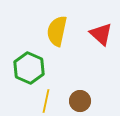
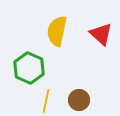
brown circle: moved 1 px left, 1 px up
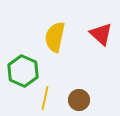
yellow semicircle: moved 2 px left, 6 px down
green hexagon: moved 6 px left, 3 px down
yellow line: moved 1 px left, 3 px up
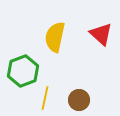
green hexagon: rotated 16 degrees clockwise
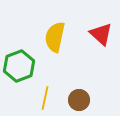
green hexagon: moved 4 px left, 5 px up
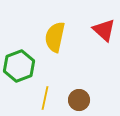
red triangle: moved 3 px right, 4 px up
